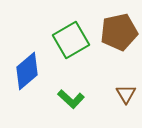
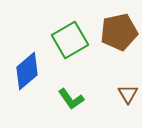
green square: moved 1 px left
brown triangle: moved 2 px right
green L-shape: rotated 12 degrees clockwise
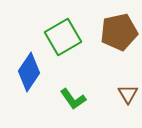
green square: moved 7 px left, 3 px up
blue diamond: moved 2 px right, 1 px down; rotated 15 degrees counterclockwise
green L-shape: moved 2 px right
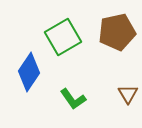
brown pentagon: moved 2 px left
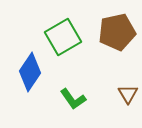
blue diamond: moved 1 px right
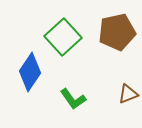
green square: rotated 12 degrees counterclockwise
brown triangle: rotated 40 degrees clockwise
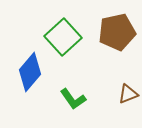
blue diamond: rotated 6 degrees clockwise
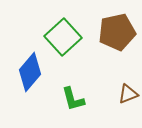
green L-shape: rotated 20 degrees clockwise
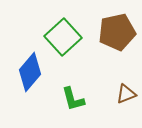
brown triangle: moved 2 px left
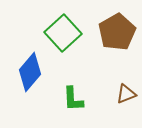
brown pentagon: rotated 18 degrees counterclockwise
green square: moved 4 px up
green L-shape: rotated 12 degrees clockwise
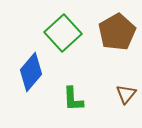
blue diamond: moved 1 px right
brown triangle: rotated 30 degrees counterclockwise
